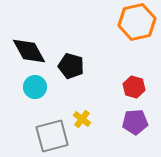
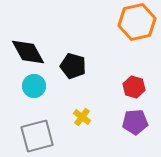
black diamond: moved 1 px left, 1 px down
black pentagon: moved 2 px right
cyan circle: moved 1 px left, 1 px up
yellow cross: moved 2 px up
gray square: moved 15 px left
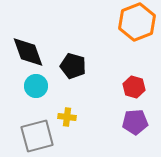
orange hexagon: rotated 9 degrees counterclockwise
black diamond: rotated 9 degrees clockwise
cyan circle: moved 2 px right
yellow cross: moved 15 px left; rotated 30 degrees counterclockwise
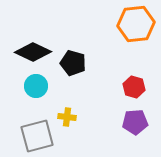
orange hexagon: moved 1 px left, 2 px down; rotated 15 degrees clockwise
black diamond: moved 5 px right; rotated 45 degrees counterclockwise
black pentagon: moved 3 px up
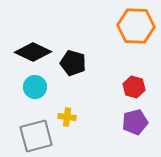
orange hexagon: moved 2 px down; rotated 9 degrees clockwise
cyan circle: moved 1 px left, 1 px down
purple pentagon: rotated 10 degrees counterclockwise
gray square: moved 1 px left
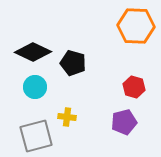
purple pentagon: moved 11 px left
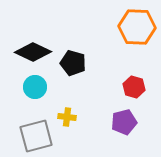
orange hexagon: moved 1 px right, 1 px down
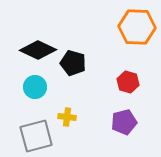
black diamond: moved 5 px right, 2 px up
red hexagon: moved 6 px left, 5 px up
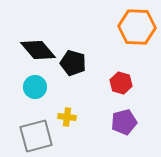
black diamond: rotated 24 degrees clockwise
red hexagon: moved 7 px left, 1 px down
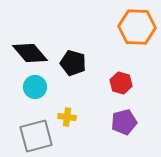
black diamond: moved 8 px left, 3 px down
